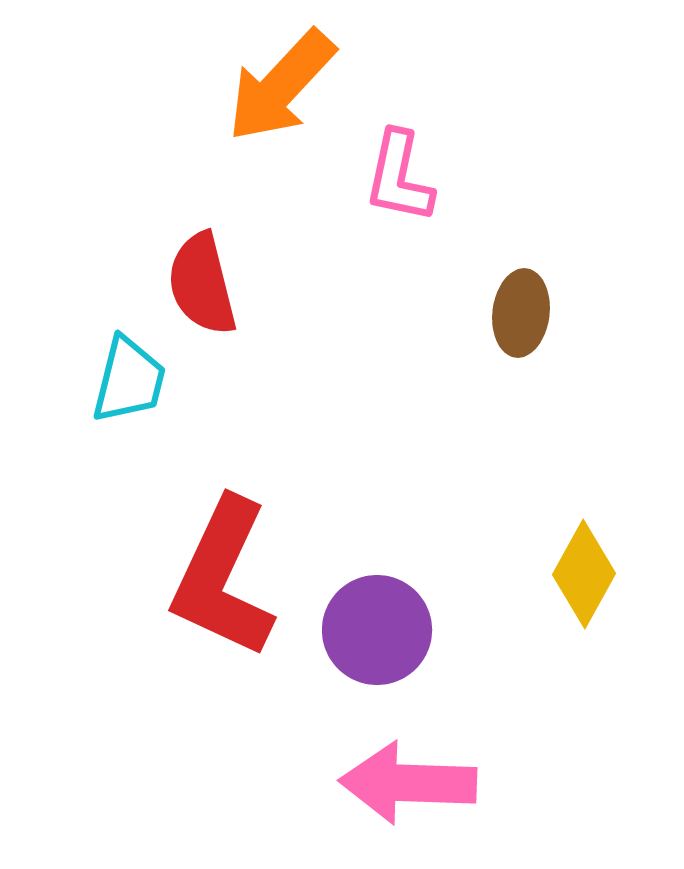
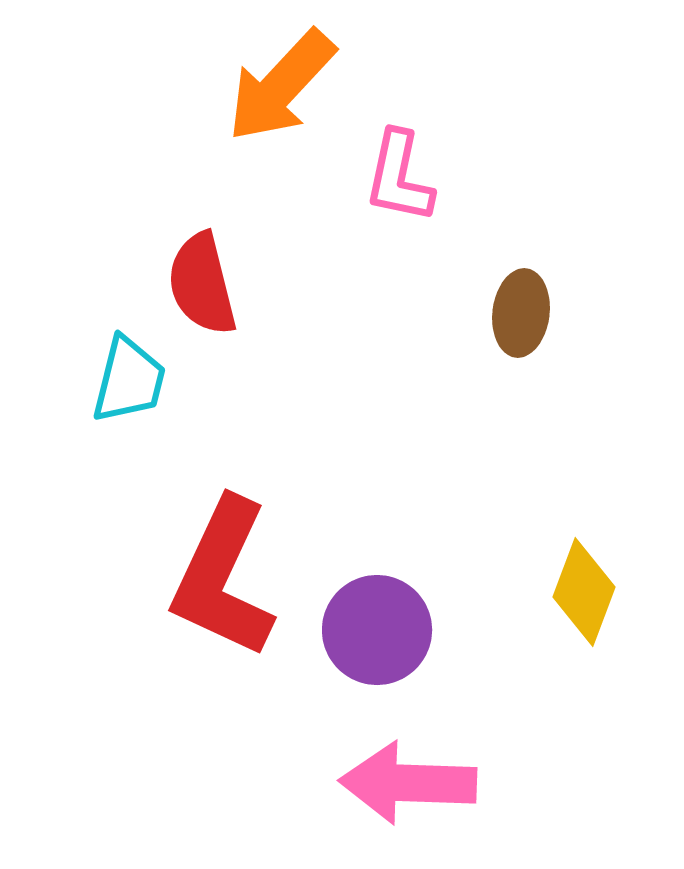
yellow diamond: moved 18 px down; rotated 8 degrees counterclockwise
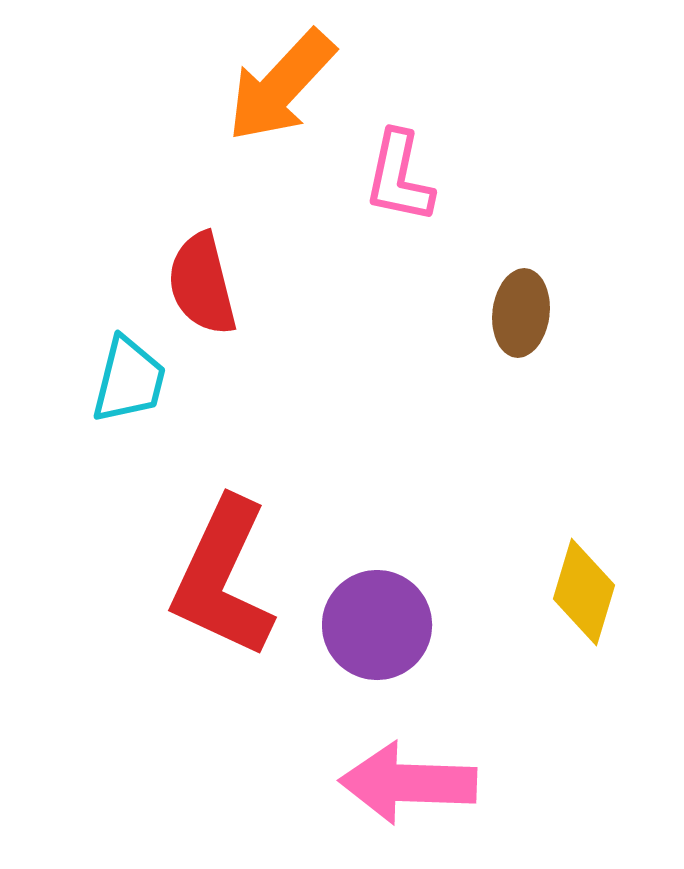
yellow diamond: rotated 4 degrees counterclockwise
purple circle: moved 5 px up
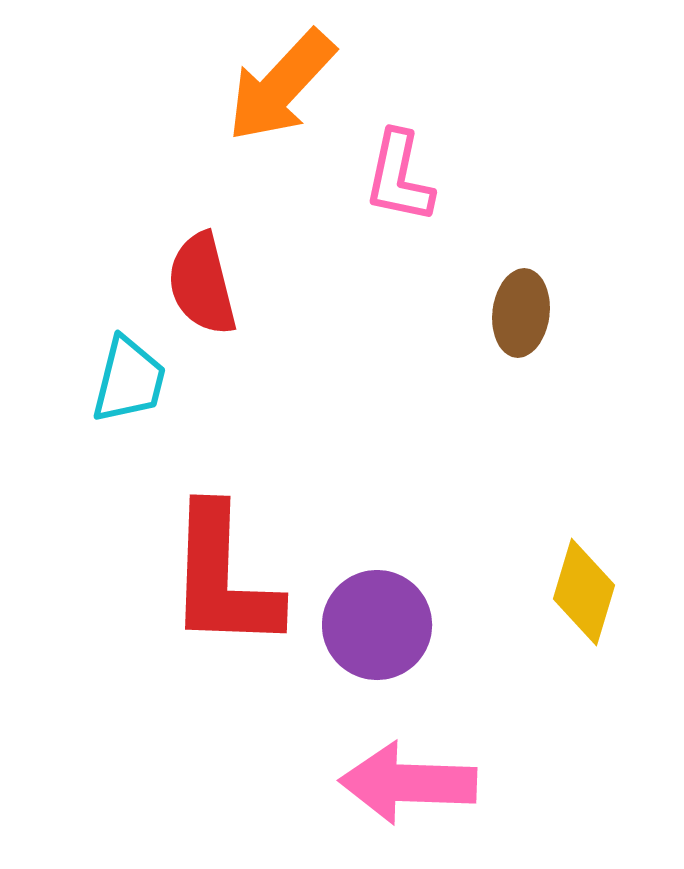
red L-shape: rotated 23 degrees counterclockwise
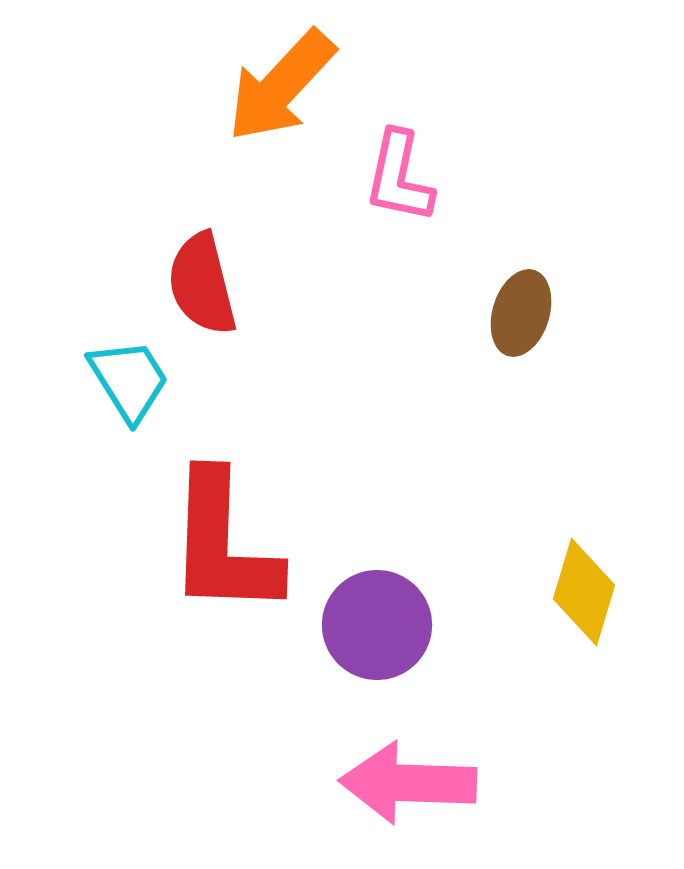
brown ellipse: rotated 10 degrees clockwise
cyan trapezoid: rotated 46 degrees counterclockwise
red L-shape: moved 34 px up
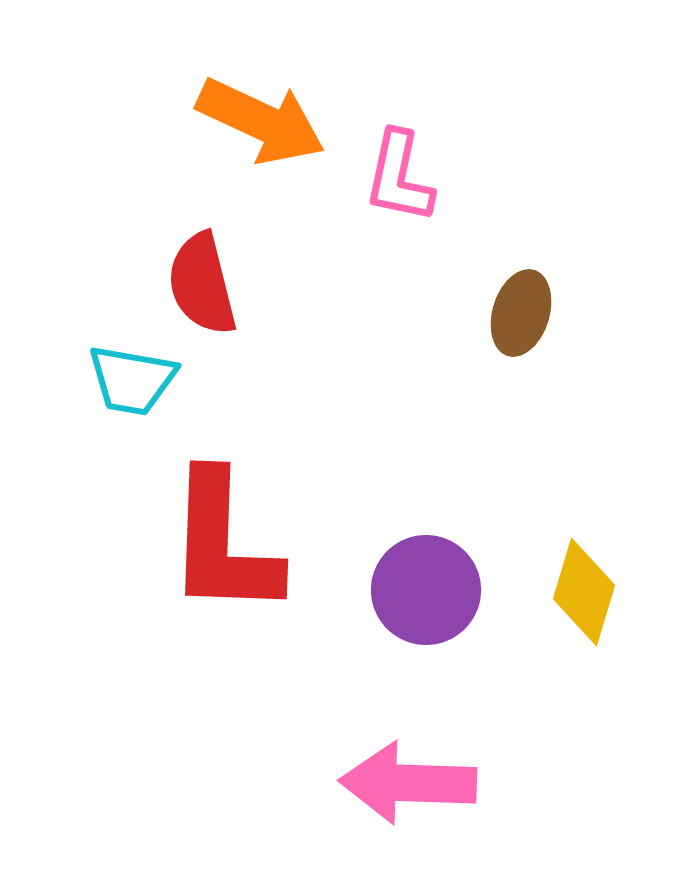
orange arrow: moved 20 px left, 35 px down; rotated 108 degrees counterclockwise
cyan trapezoid: moved 3 px right; rotated 132 degrees clockwise
purple circle: moved 49 px right, 35 px up
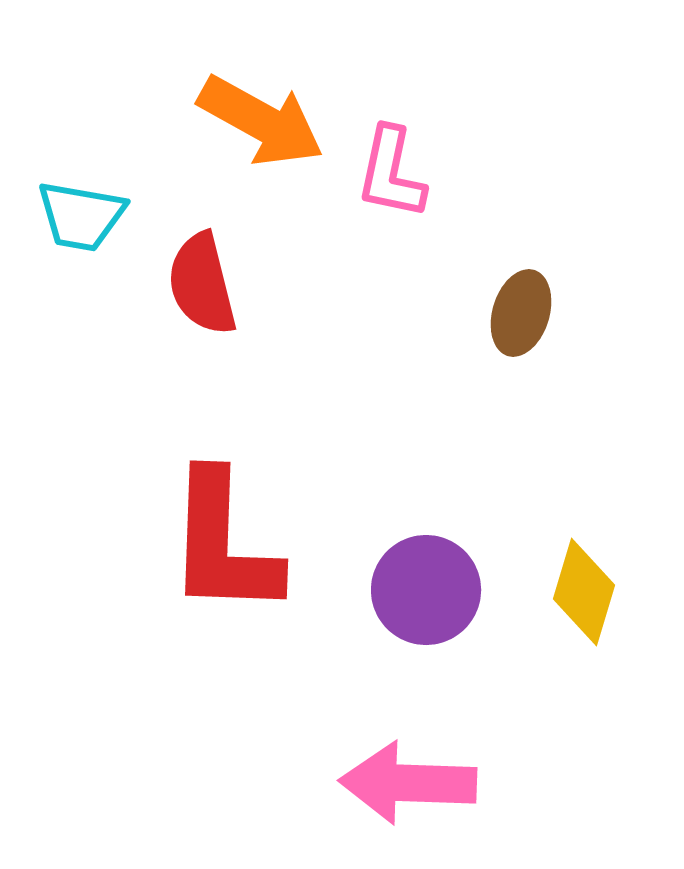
orange arrow: rotated 4 degrees clockwise
pink L-shape: moved 8 px left, 4 px up
cyan trapezoid: moved 51 px left, 164 px up
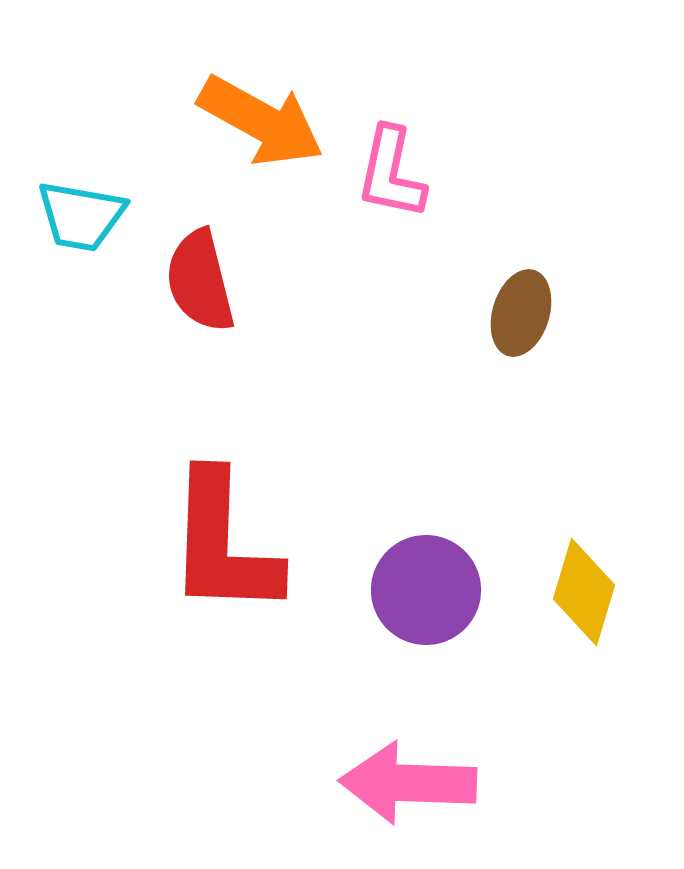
red semicircle: moved 2 px left, 3 px up
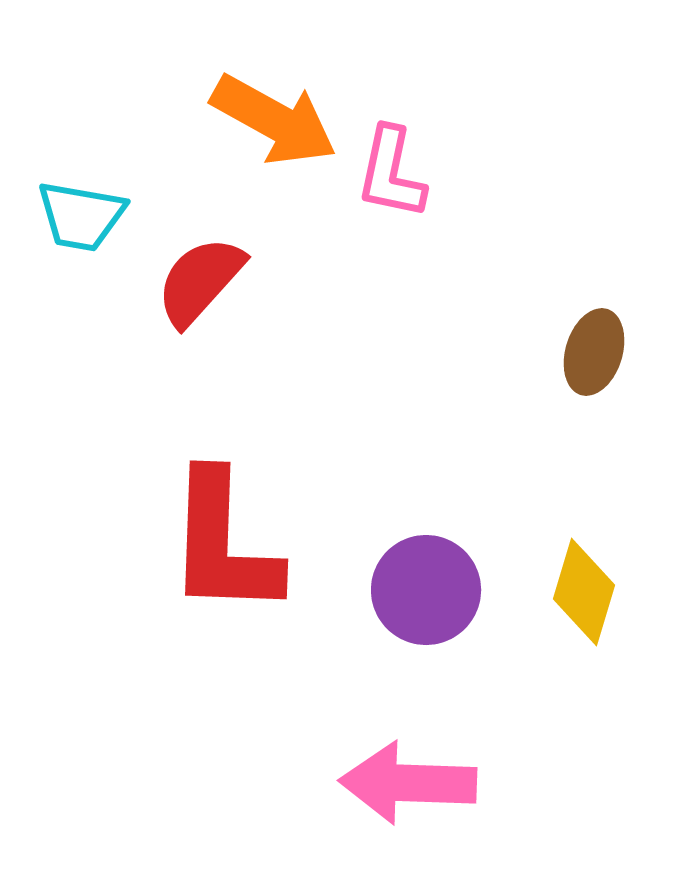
orange arrow: moved 13 px right, 1 px up
red semicircle: rotated 56 degrees clockwise
brown ellipse: moved 73 px right, 39 px down
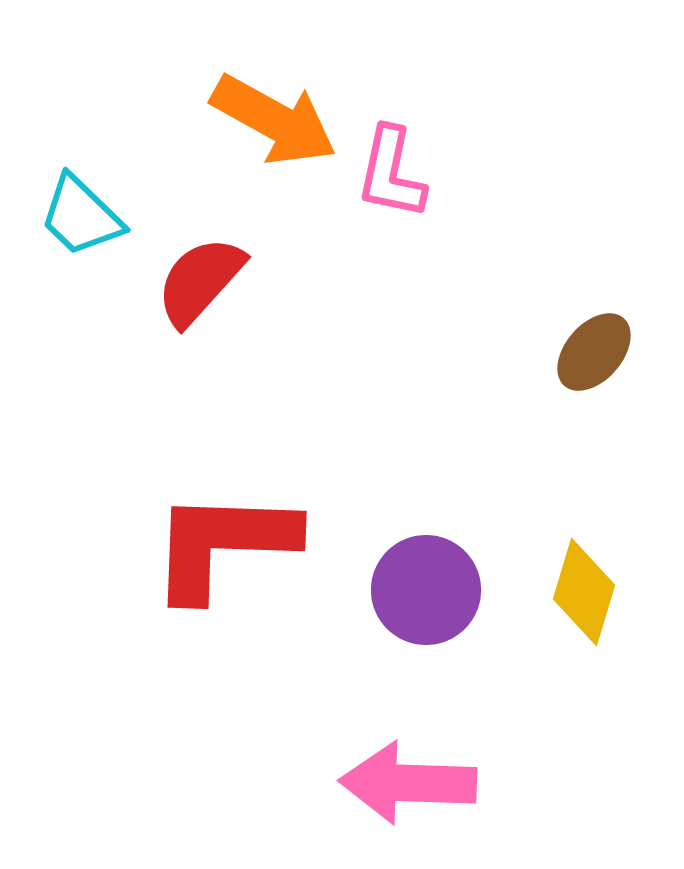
cyan trapezoid: rotated 34 degrees clockwise
brown ellipse: rotated 24 degrees clockwise
red L-shape: rotated 90 degrees clockwise
